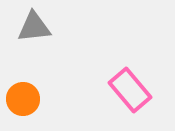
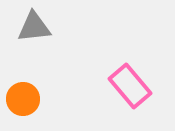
pink rectangle: moved 4 px up
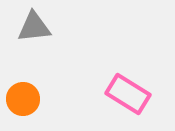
pink rectangle: moved 2 px left, 8 px down; rotated 18 degrees counterclockwise
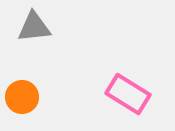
orange circle: moved 1 px left, 2 px up
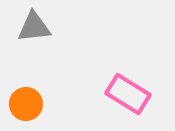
orange circle: moved 4 px right, 7 px down
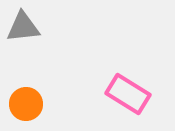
gray triangle: moved 11 px left
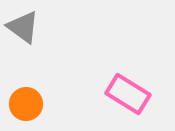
gray triangle: rotated 42 degrees clockwise
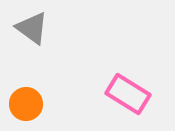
gray triangle: moved 9 px right, 1 px down
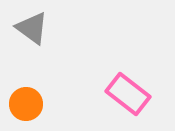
pink rectangle: rotated 6 degrees clockwise
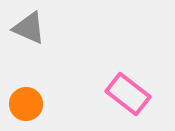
gray triangle: moved 3 px left; rotated 12 degrees counterclockwise
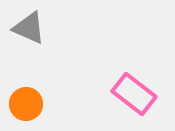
pink rectangle: moved 6 px right
